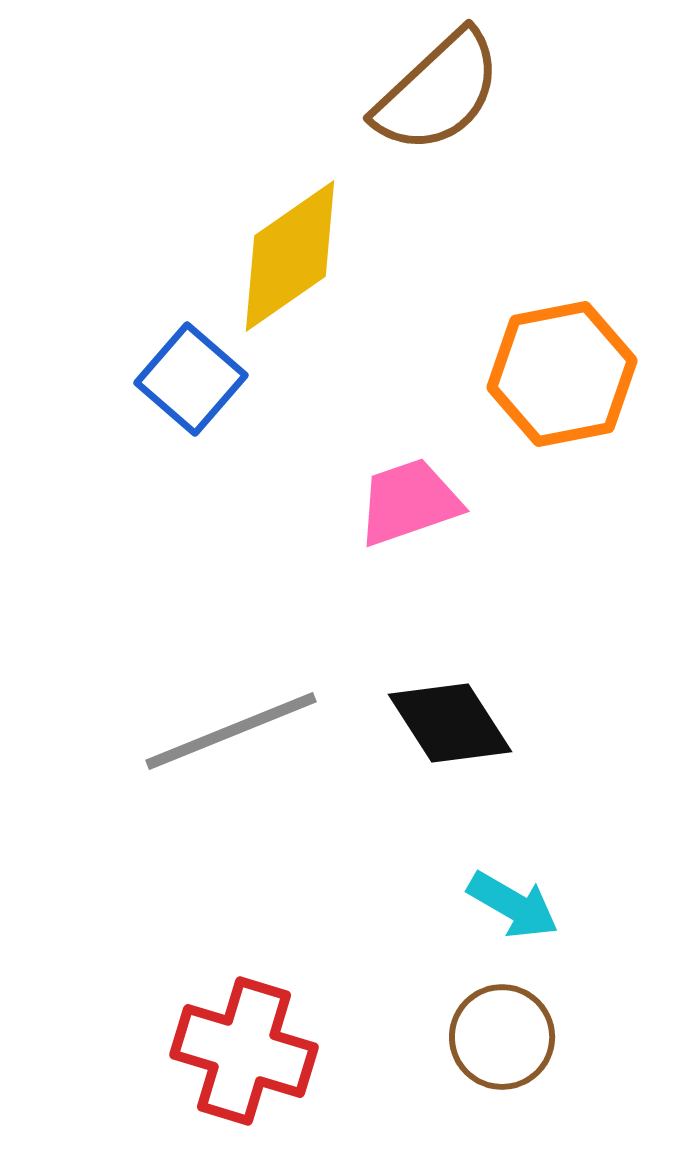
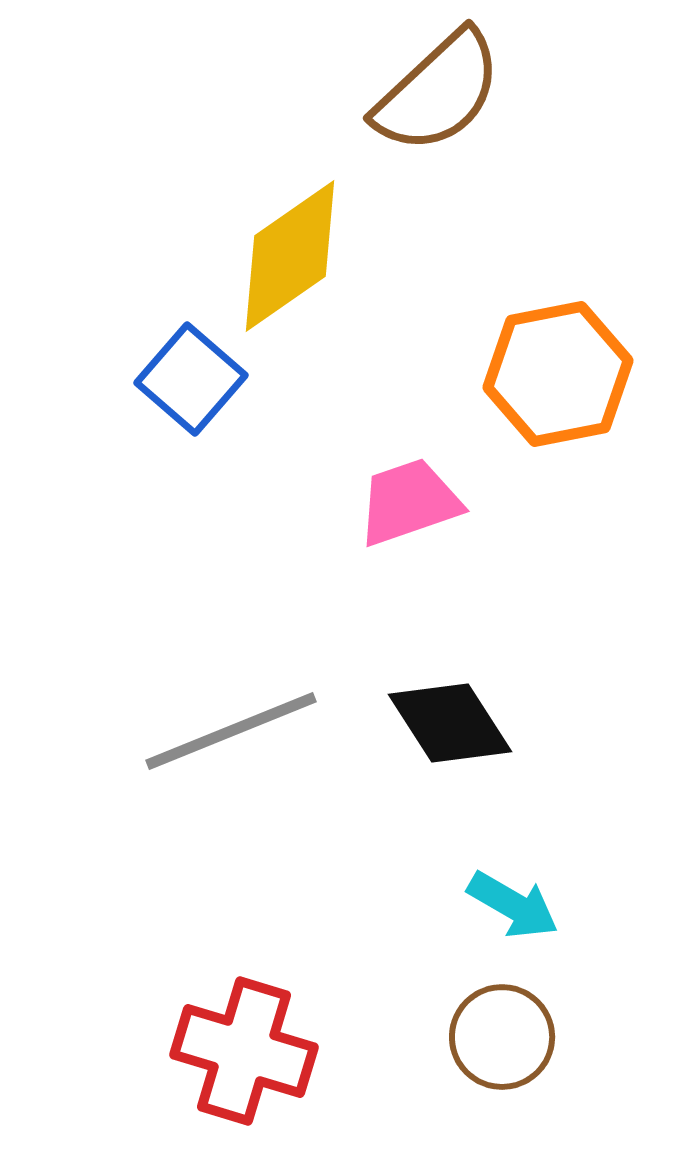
orange hexagon: moved 4 px left
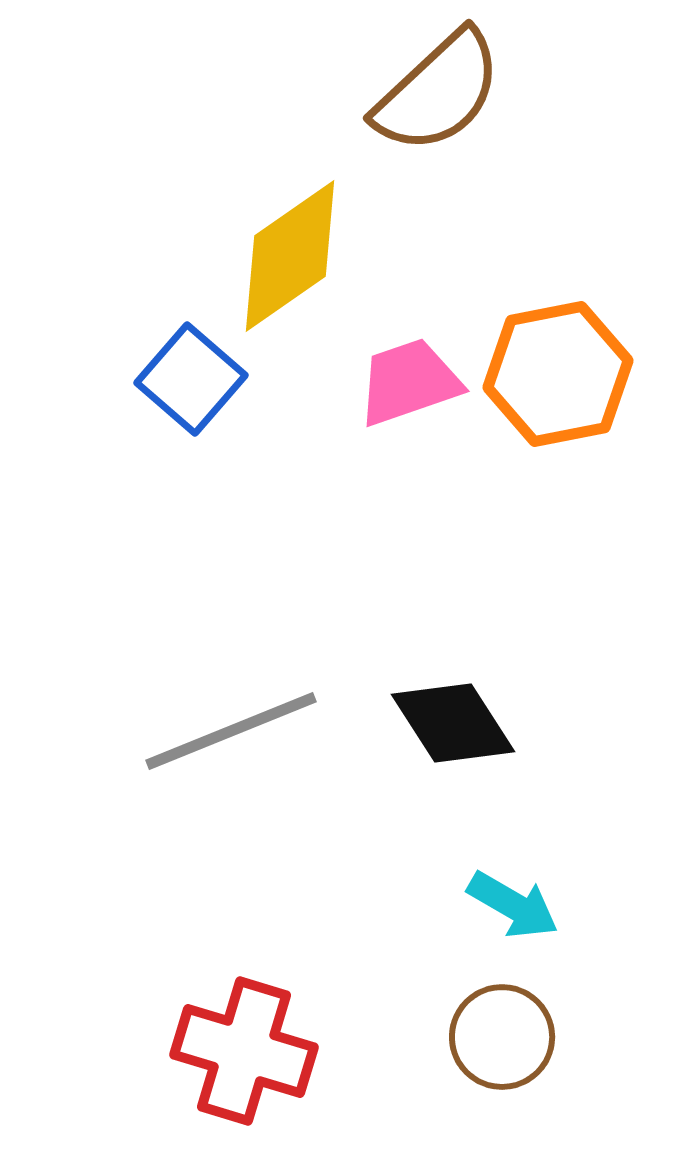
pink trapezoid: moved 120 px up
black diamond: moved 3 px right
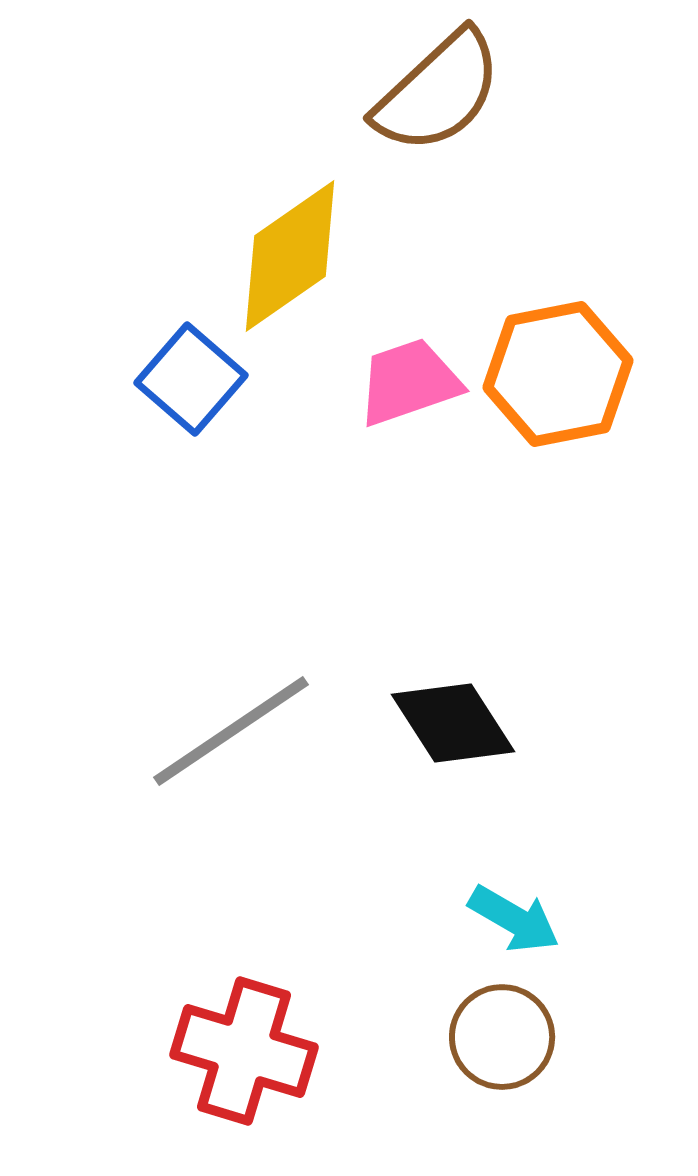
gray line: rotated 12 degrees counterclockwise
cyan arrow: moved 1 px right, 14 px down
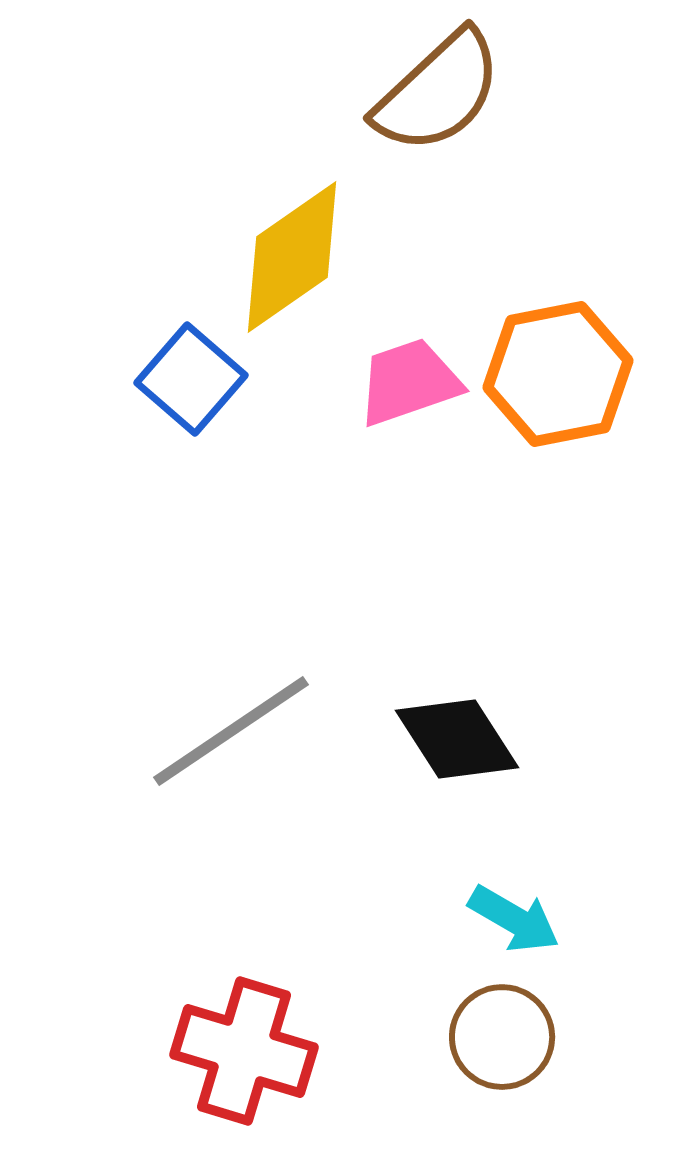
yellow diamond: moved 2 px right, 1 px down
black diamond: moved 4 px right, 16 px down
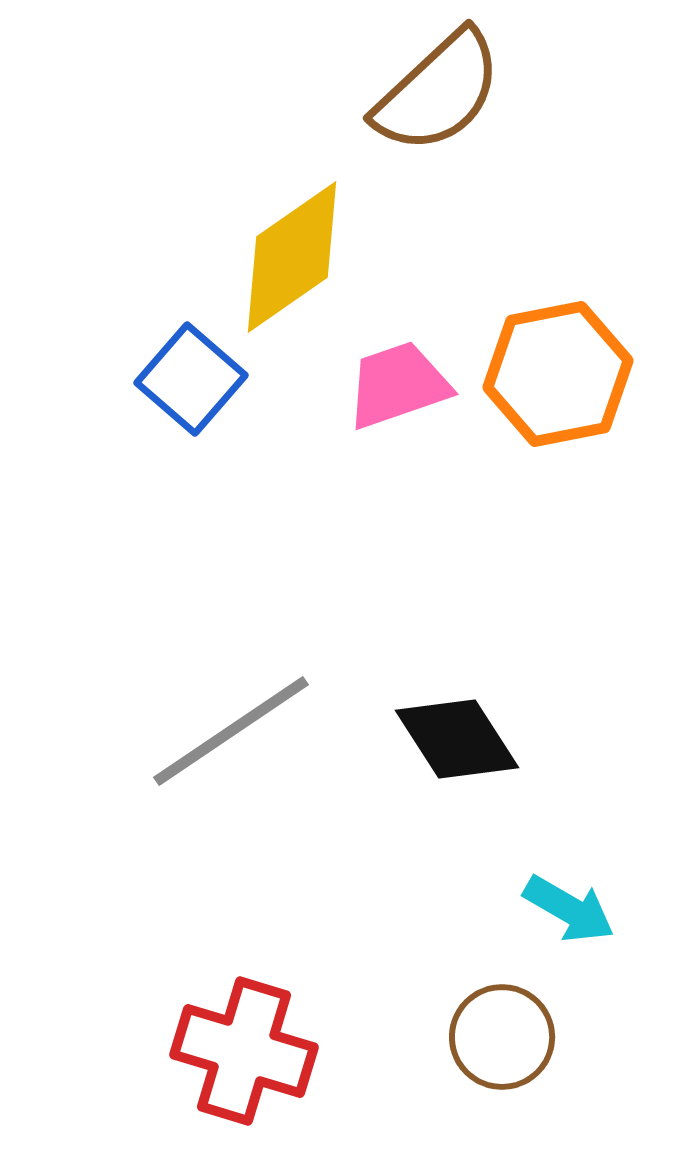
pink trapezoid: moved 11 px left, 3 px down
cyan arrow: moved 55 px right, 10 px up
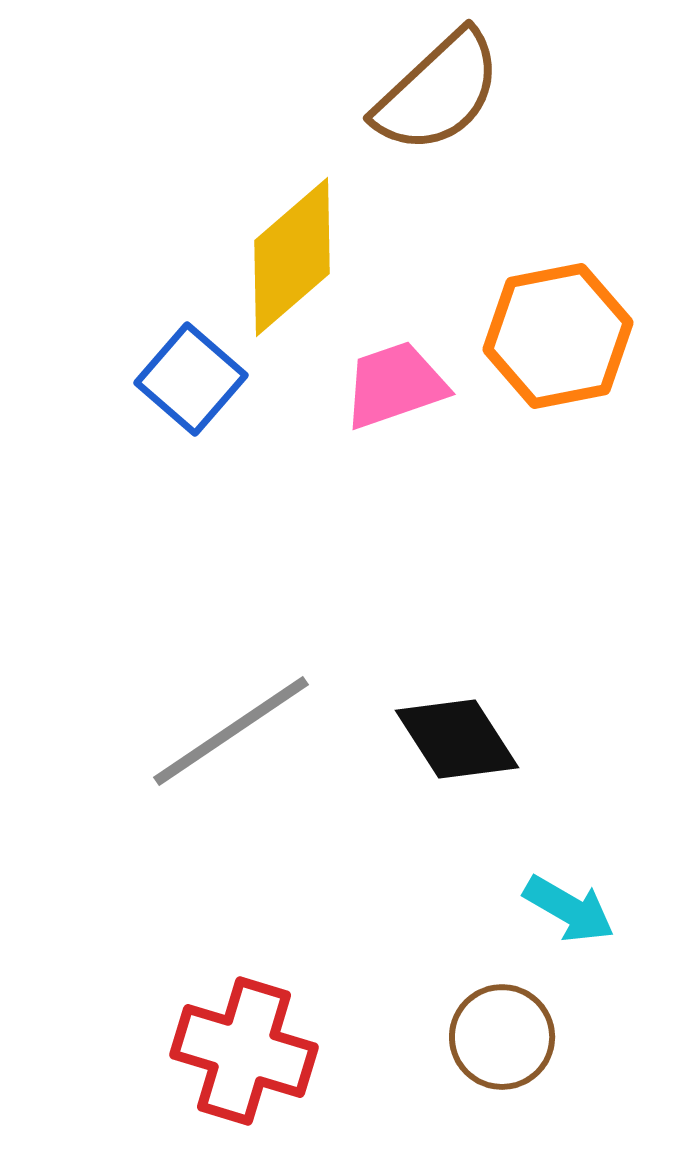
yellow diamond: rotated 6 degrees counterclockwise
orange hexagon: moved 38 px up
pink trapezoid: moved 3 px left
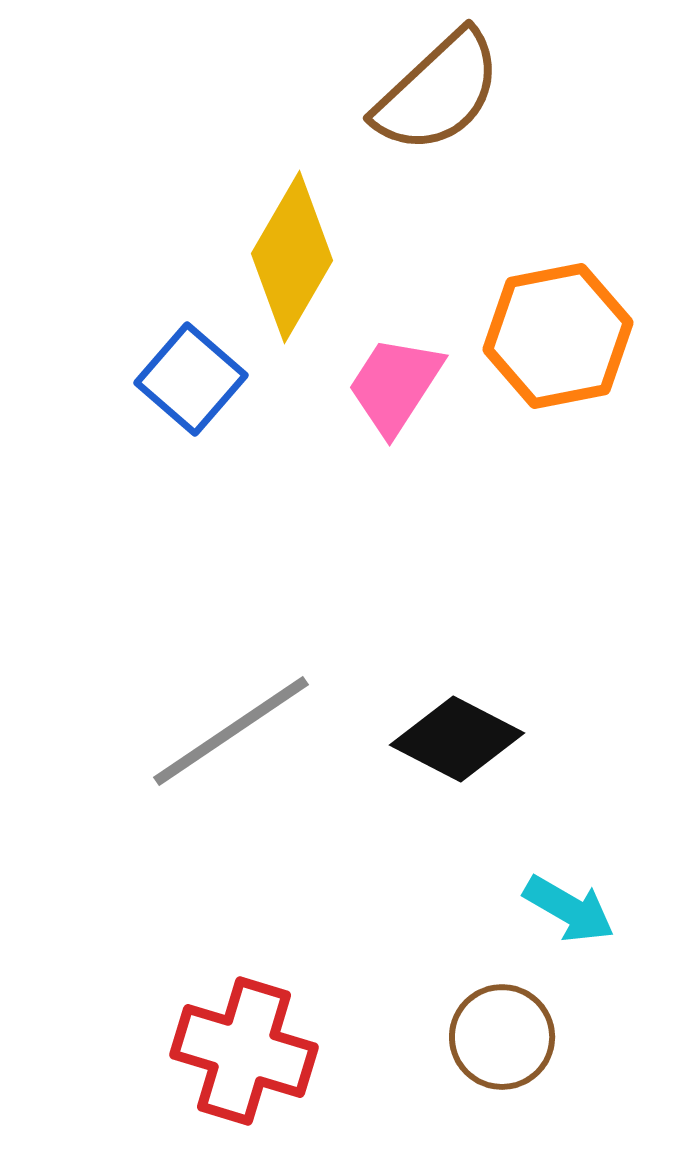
yellow diamond: rotated 19 degrees counterclockwise
pink trapezoid: rotated 38 degrees counterclockwise
black diamond: rotated 30 degrees counterclockwise
